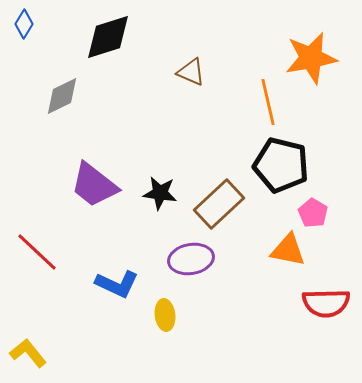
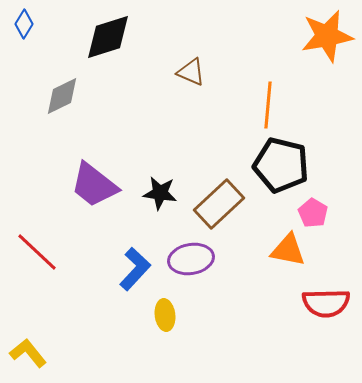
orange star: moved 16 px right, 22 px up
orange line: moved 3 px down; rotated 18 degrees clockwise
blue L-shape: moved 18 px right, 15 px up; rotated 72 degrees counterclockwise
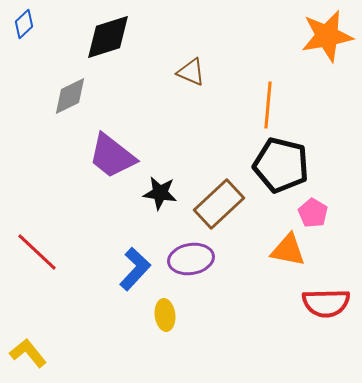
blue diamond: rotated 16 degrees clockwise
gray diamond: moved 8 px right
purple trapezoid: moved 18 px right, 29 px up
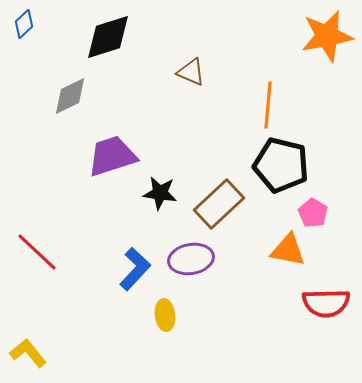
purple trapezoid: rotated 124 degrees clockwise
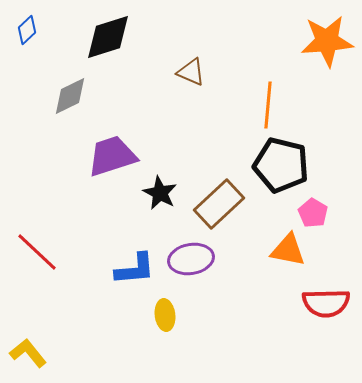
blue diamond: moved 3 px right, 6 px down
orange star: moved 5 px down; rotated 6 degrees clockwise
black star: rotated 20 degrees clockwise
blue L-shape: rotated 42 degrees clockwise
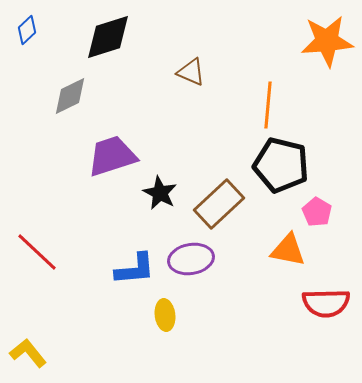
pink pentagon: moved 4 px right, 1 px up
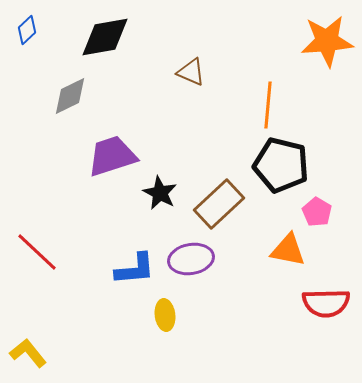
black diamond: moved 3 px left; rotated 8 degrees clockwise
